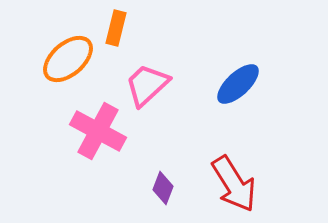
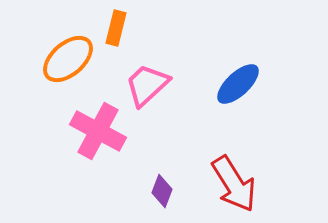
purple diamond: moved 1 px left, 3 px down
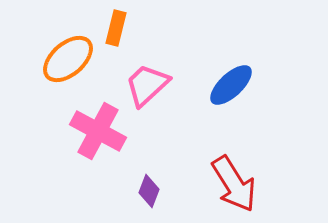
blue ellipse: moved 7 px left, 1 px down
purple diamond: moved 13 px left
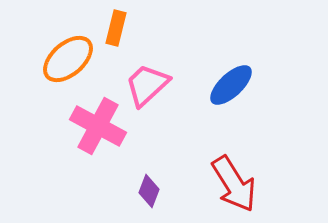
pink cross: moved 5 px up
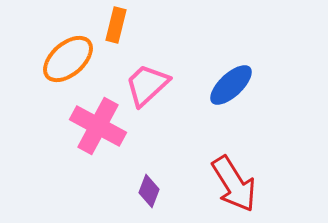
orange rectangle: moved 3 px up
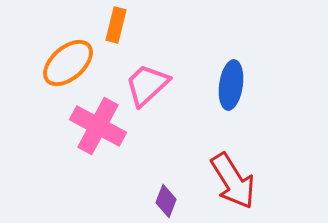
orange ellipse: moved 4 px down
blue ellipse: rotated 39 degrees counterclockwise
red arrow: moved 1 px left, 3 px up
purple diamond: moved 17 px right, 10 px down
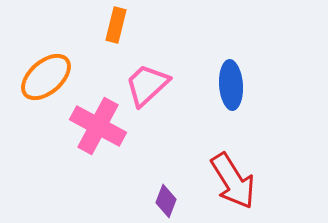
orange ellipse: moved 22 px left, 14 px down
blue ellipse: rotated 12 degrees counterclockwise
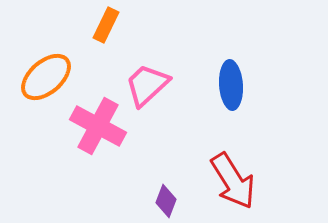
orange rectangle: moved 10 px left; rotated 12 degrees clockwise
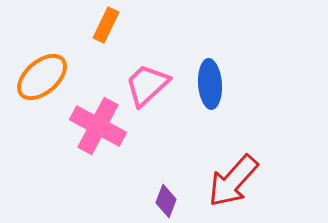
orange ellipse: moved 4 px left
blue ellipse: moved 21 px left, 1 px up
red arrow: rotated 74 degrees clockwise
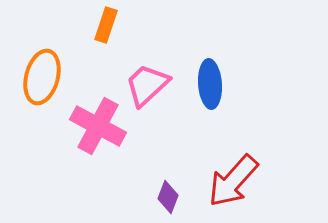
orange rectangle: rotated 8 degrees counterclockwise
orange ellipse: rotated 34 degrees counterclockwise
purple diamond: moved 2 px right, 4 px up
